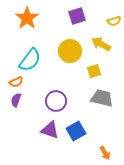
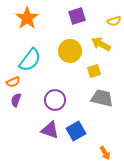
orange semicircle: moved 3 px left
purple circle: moved 1 px left, 1 px up
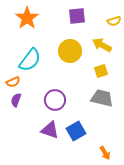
purple square: rotated 12 degrees clockwise
yellow arrow: moved 1 px right, 1 px down
yellow square: moved 7 px right
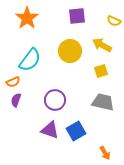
yellow semicircle: rotated 40 degrees clockwise
gray trapezoid: moved 1 px right, 4 px down
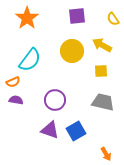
yellow semicircle: moved 1 px left, 2 px up; rotated 32 degrees clockwise
yellow circle: moved 2 px right
yellow square: rotated 16 degrees clockwise
purple semicircle: rotated 80 degrees clockwise
orange arrow: moved 1 px right, 1 px down
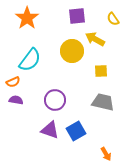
yellow arrow: moved 7 px left, 6 px up
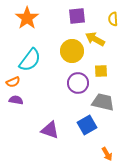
yellow semicircle: rotated 32 degrees clockwise
purple circle: moved 23 px right, 17 px up
blue square: moved 11 px right, 6 px up
orange arrow: moved 1 px right
